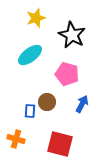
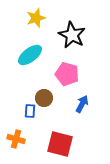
brown circle: moved 3 px left, 4 px up
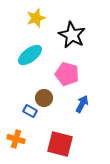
blue rectangle: rotated 64 degrees counterclockwise
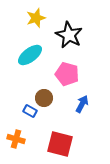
black star: moved 3 px left
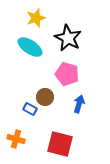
black star: moved 1 px left, 3 px down
cyan ellipse: moved 8 px up; rotated 70 degrees clockwise
brown circle: moved 1 px right, 1 px up
blue arrow: moved 3 px left; rotated 12 degrees counterclockwise
blue rectangle: moved 2 px up
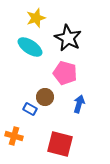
pink pentagon: moved 2 px left, 1 px up
orange cross: moved 2 px left, 3 px up
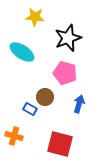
yellow star: moved 1 px left, 1 px up; rotated 24 degrees clockwise
black star: rotated 24 degrees clockwise
cyan ellipse: moved 8 px left, 5 px down
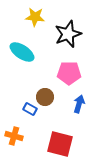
black star: moved 4 px up
pink pentagon: moved 4 px right; rotated 15 degrees counterclockwise
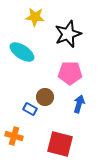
pink pentagon: moved 1 px right
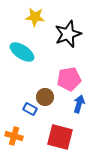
pink pentagon: moved 1 px left, 6 px down; rotated 10 degrees counterclockwise
red square: moved 7 px up
